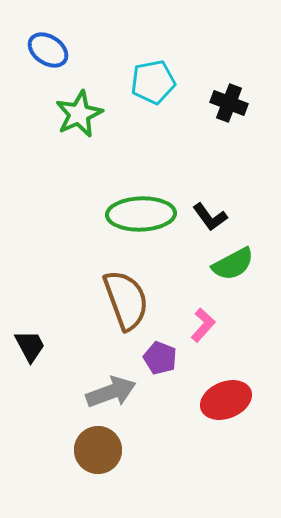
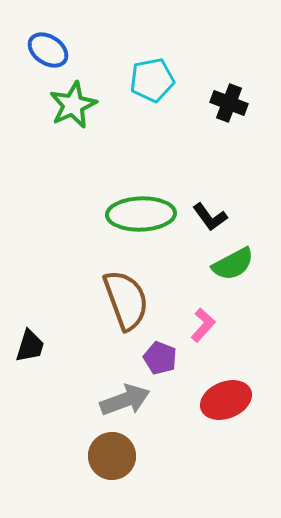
cyan pentagon: moved 1 px left, 2 px up
green star: moved 6 px left, 9 px up
black trapezoid: rotated 45 degrees clockwise
gray arrow: moved 14 px right, 8 px down
brown circle: moved 14 px right, 6 px down
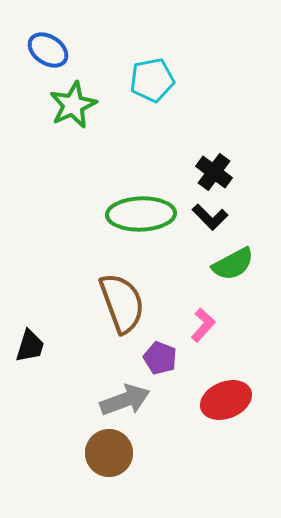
black cross: moved 15 px left, 69 px down; rotated 15 degrees clockwise
black L-shape: rotated 9 degrees counterclockwise
brown semicircle: moved 4 px left, 3 px down
brown circle: moved 3 px left, 3 px up
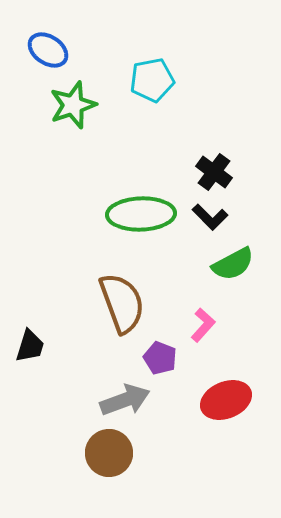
green star: rotated 6 degrees clockwise
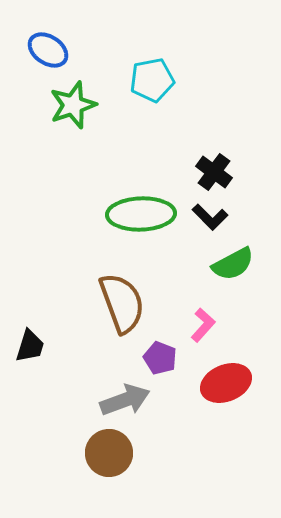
red ellipse: moved 17 px up
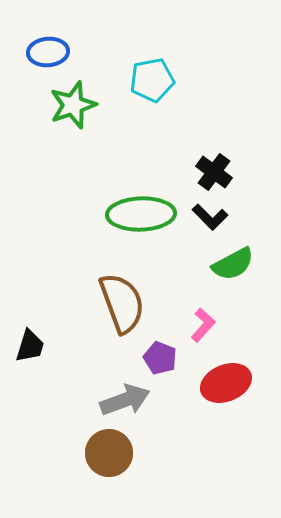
blue ellipse: moved 2 px down; rotated 39 degrees counterclockwise
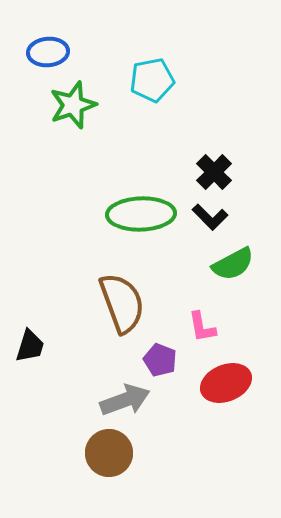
black cross: rotated 9 degrees clockwise
pink L-shape: moved 1 px left, 2 px down; rotated 128 degrees clockwise
purple pentagon: moved 2 px down
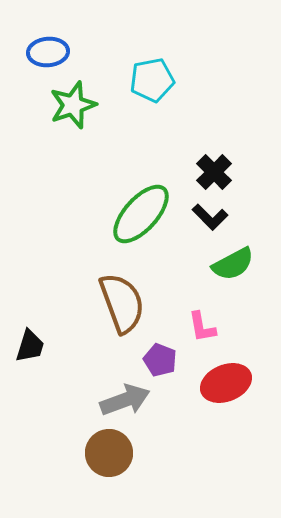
green ellipse: rotated 46 degrees counterclockwise
